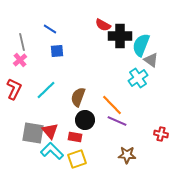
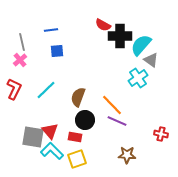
blue line: moved 1 px right, 1 px down; rotated 40 degrees counterclockwise
cyan semicircle: rotated 20 degrees clockwise
gray square: moved 4 px down
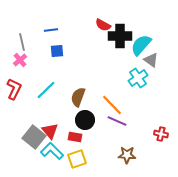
gray square: moved 1 px right; rotated 30 degrees clockwise
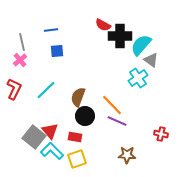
black circle: moved 4 px up
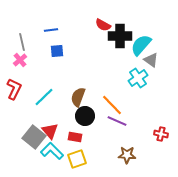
cyan line: moved 2 px left, 7 px down
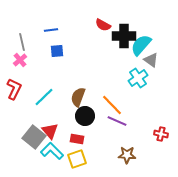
black cross: moved 4 px right
red rectangle: moved 2 px right, 2 px down
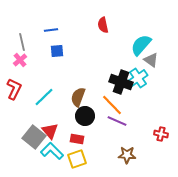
red semicircle: rotated 49 degrees clockwise
black cross: moved 3 px left, 46 px down; rotated 20 degrees clockwise
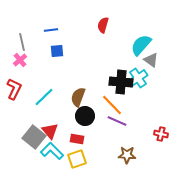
red semicircle: rotated 28 degrees clockwise
black cross: rotated 15 degrees counterclockwise
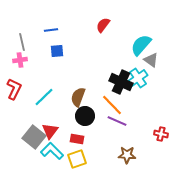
red semicircle: rotated 21 degrees clockwise
pink cross: rotated 32 degrees clockwise
black cross: rotated 20 degrees clockwise
red triangle: rotated 18 degrees clockwise
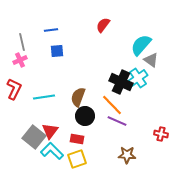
pink cross: rotated 16 degrees counterclockwise
cyan line: rotated 35 degrees clockwise
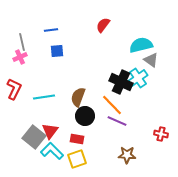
cyan semicircle: rotated 35 degrees clockwise
pink cross: moved 3 px up
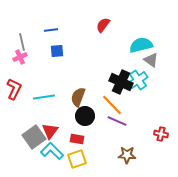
cyan cross: moved 2 px down
gray square: rotated 15 degrees clockwise
